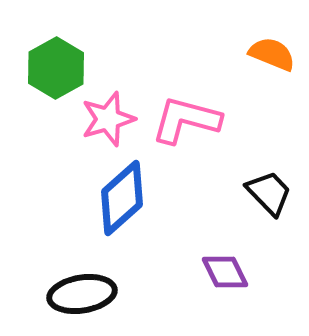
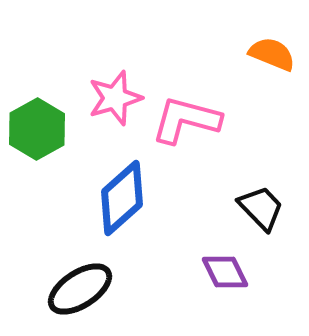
green hexagon: moved 19 px left, 61 px down
pink star: moved 7 px right, 21 px up
black trapezoid: moved 8 px left, 15 px down
black ellipse: moved 2 px left, 5 px up; rotated 24 degrees counterclockwise
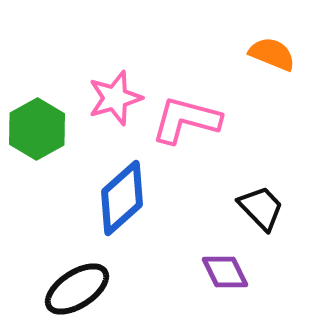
black ellipse: moved 3 px left
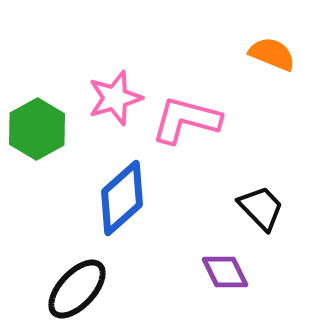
black ellipse: rotated 14 degrees counterclockwise
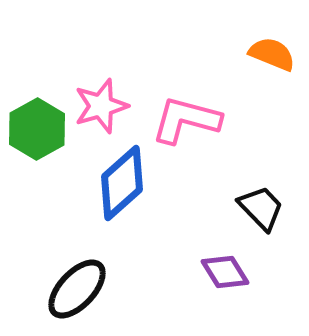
pink star: moved 14 px left, 8 px down
blue diamond: moved 15 px up
purple diamond: rotated 6 degrees counterclockwise
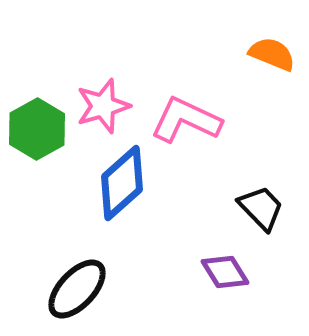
pink star: moved 2 px right
pink L-shape: rotated 10 degrees clockwise
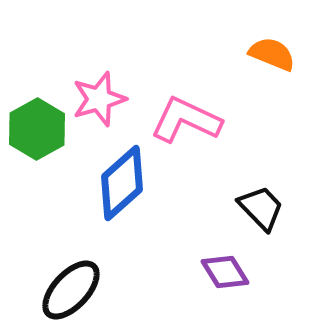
pink star: moved 4 px left, 7 px up
black ellipse: moved 6 px left, 1 px down
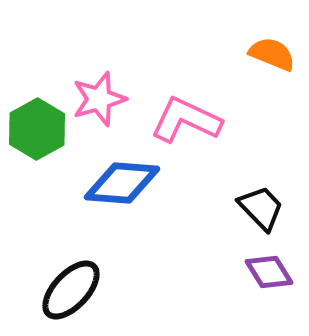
blue diamond: rotated 46 degrees clockwise
purple diamond: moved 44 px right
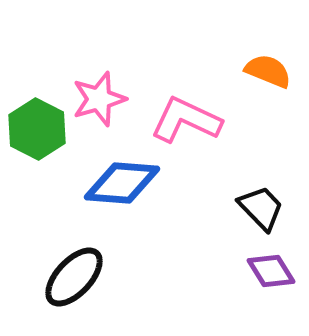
orange semicircle: moved 4 px left, 17 px down
green hexagon: rotated 4 degrees counterclockwise
purple diamond: moved 2 px right, 1 px up
black ellipse: moved 3 px right, 13 px up
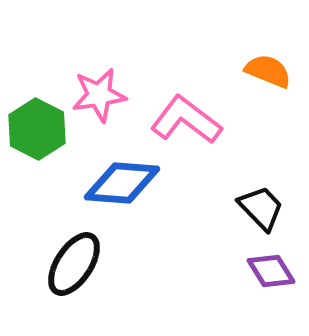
pink star: moved 4 px up; rotated 8 degrees clockwise
pink L-shape: rotated 12 degrees clockwise
black ellipse: moved 13 px up; rotated 10 degrees counterclockwise
